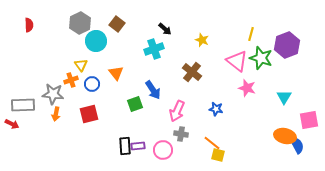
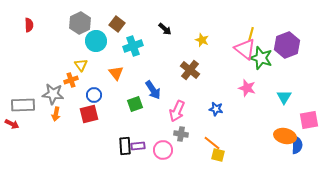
cyan cross: moved 21 px left, 3 px up
pink triangle: moved 8 px right, 12 px up
brown cross: moved 2 px left, 2 px up
blue circle: moved 2 px right, 11 px down
blue semicircle: rotated 30 degrees clockwise
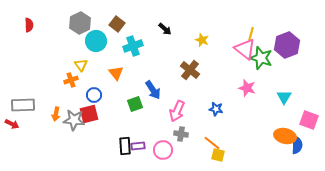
gray star: moved 21 px right, 26 px down
pink square: rotated 30 degrees clockwise
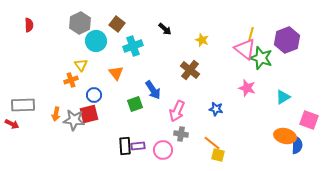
purple hexagon: moved 5 px up
cyan triangle: moved 1 px left; rotated 28 degrees clockwise
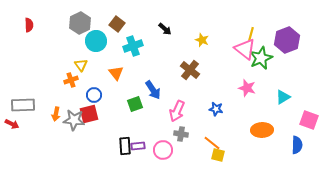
green star: rotated 30 degrees clockwise
orange ellipse: moved 23 px left, 6 px up; rotated 15 degrees counterclockwise
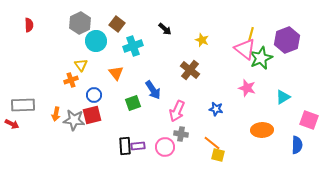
green square: moved 2 px left, 1 px up
red square: moved 3 px right, 1 px down
pink circle: moved 2 px right, 3 px up
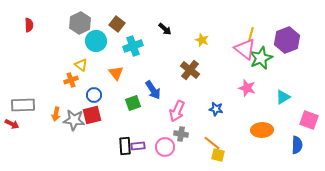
yellow triangle: rotated 16 degrees counterclockwise
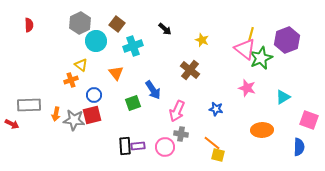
gray rectangle: moved 6 px right
blue semicircle: moved 2 px right, 2 px down
